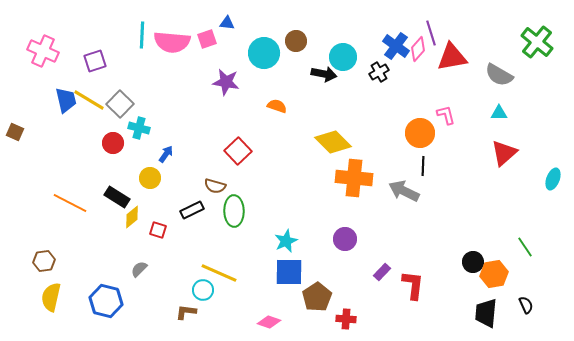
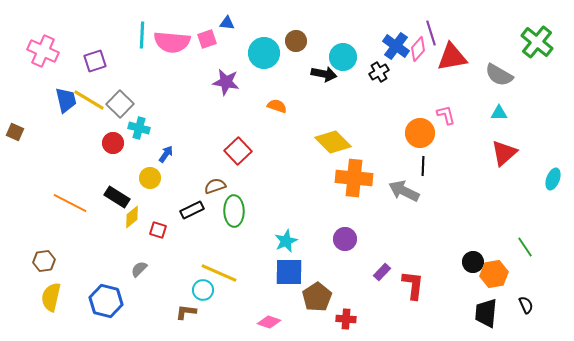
brown semicircle at (215, 186): rotated 145 degrees clockwise
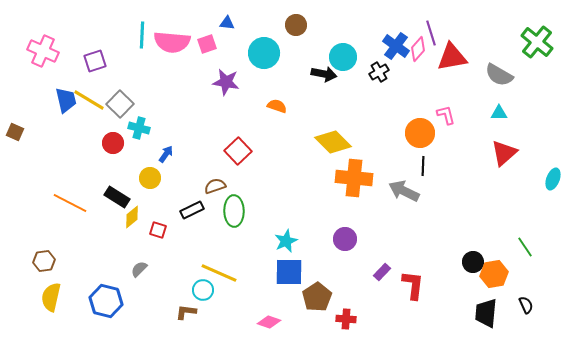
pink square at (207, 39): moved 5 px down
brown circle at (296, 41): moved 16 px up
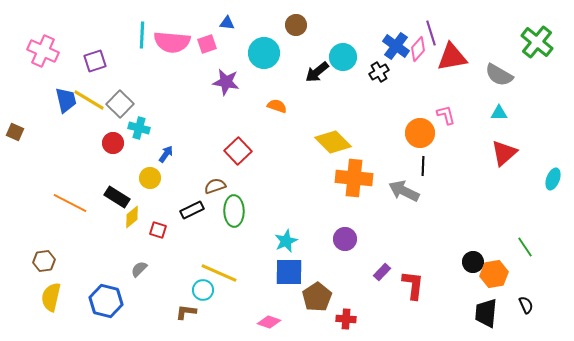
black arrow at (324, 74): moved 7 px left, 2 px up; rotated 130 degrees clockwise
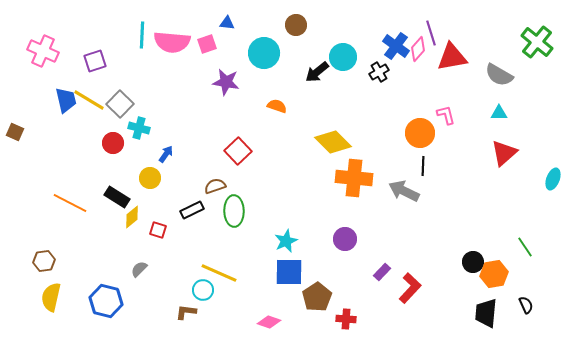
red L-shape at (413, 285): moved 3 px left, 3 px down; rotated 36 degrees clockwise
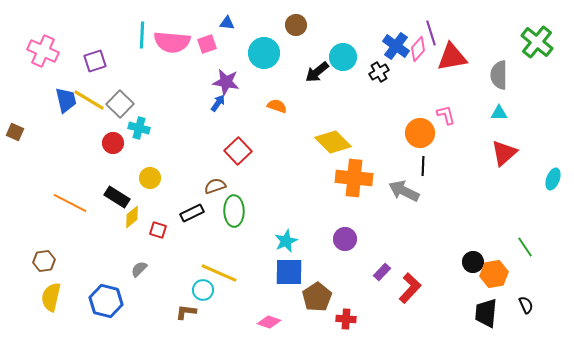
gray semicircle at (499, 75): rotated 60 degrees clockwise
blue arrow at (166, 154): moved 52 px right, 51 px up
black rectangle at (192, 210): moved 3 px down
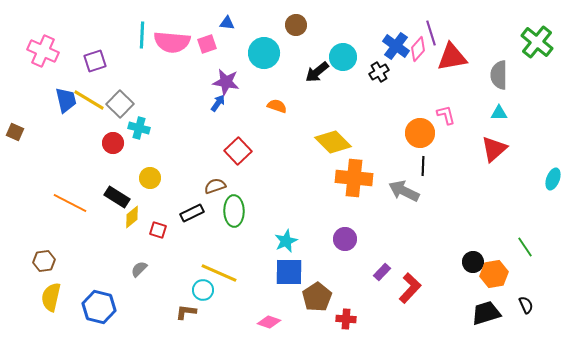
red triangle at (504, 153): moved 10 px left, 4 px up
blue hexagon at (106, 301): moved 7 px left, 6 px down
black trapezoid at (486, 313): rotated 68 degrees clockwise
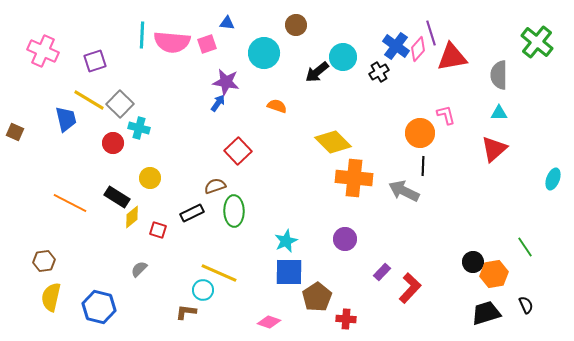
blue trapezoid at (66, 100): moved 19 px down
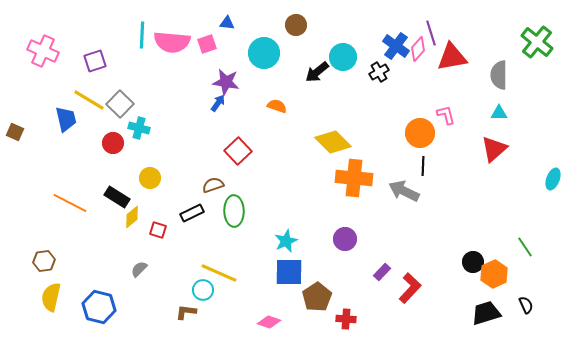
brown semicircle at (215, 186): moved 2 px left, 1 px up
orange hexagon at (494, 274): rotated 16 degrees counterclockwise
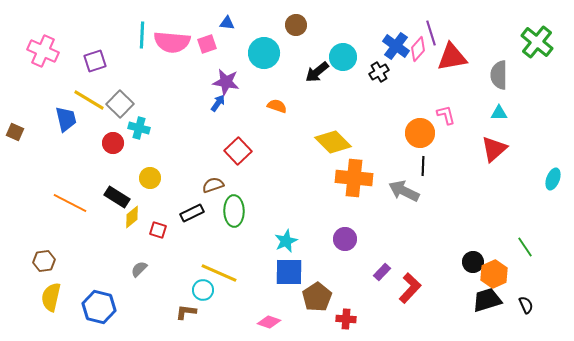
black trapezoid at (486, 313): moved 1 px right, 13 px up
